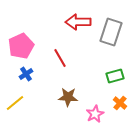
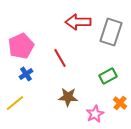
green rectangle: moved 7 px left; rotated 12 degrees counterclockwise
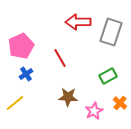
pink star: moved 1 px left, 3 px up
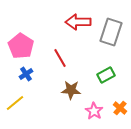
pink pentagon: rotated 15 degrees counterclockwise
green rectangle: moved 2 px left, 1 px up
brown star: moved 3 px right, 7 px up
orange cross: moved 5 px down
pink star: rotated 12 degrees counterclockwise
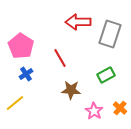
gray rectangle: moved 1 px left, 2 px down
